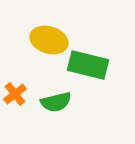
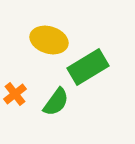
green rectangle: moved 2 px down; rotated 45 degrees counterclockwise
green semicircle: rotated 40 degrees counterclockwise
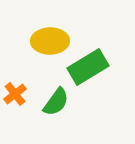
yellow ellipse: moved 1 px right, 1 px down; rotated 18 degrees counterclockwise
